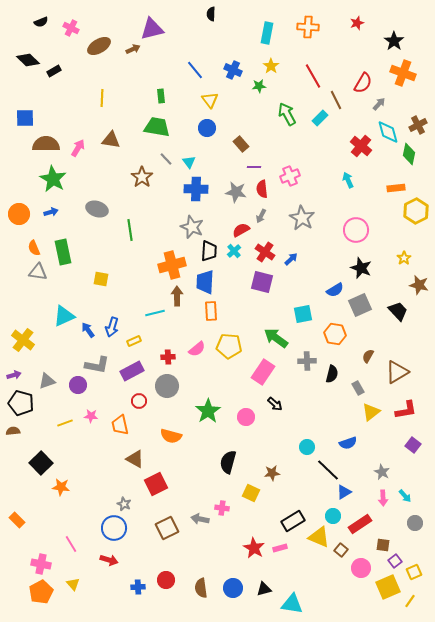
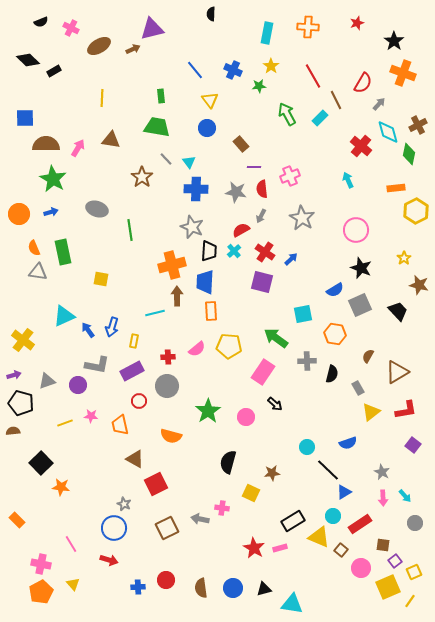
yellow rectangle at (134, 341): rotated 56 degrees counterclockwise
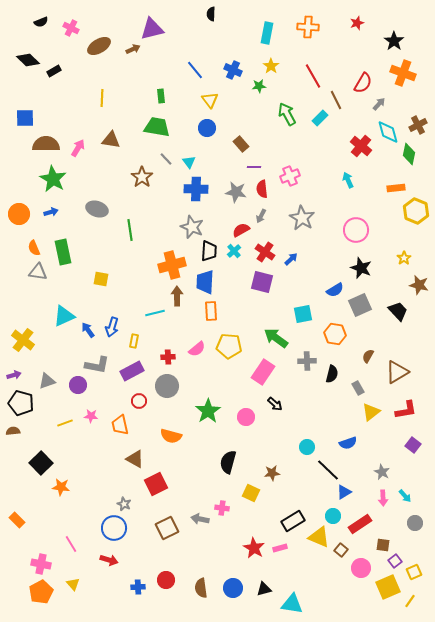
yellow hexagon at (416, 211): rotated 10 degrees counterclockwise
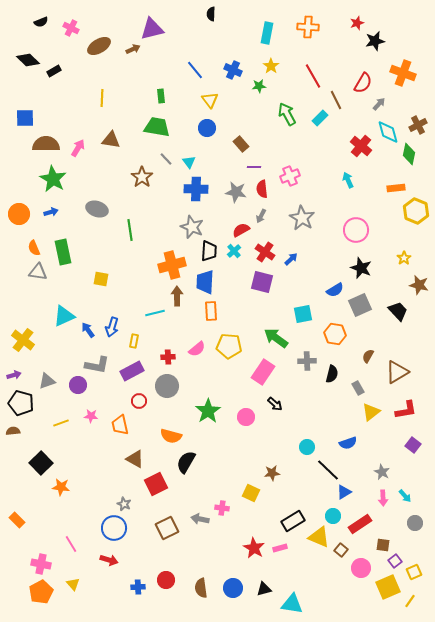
black star at (394, 41): moved 19 px left; rotated 24 degrees clockwise
yellow line at (65, 423): moved 4 px left
black semicircle at (228, 462): moved 42 px left; rotated 15 degrees clockwise
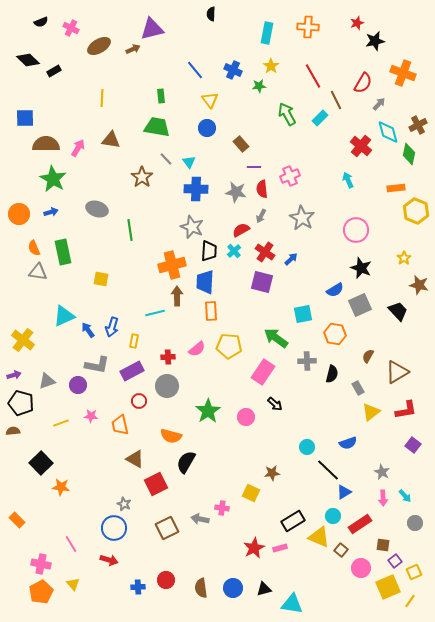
red star at (254, 548): rotated 15 degrees clockwise
